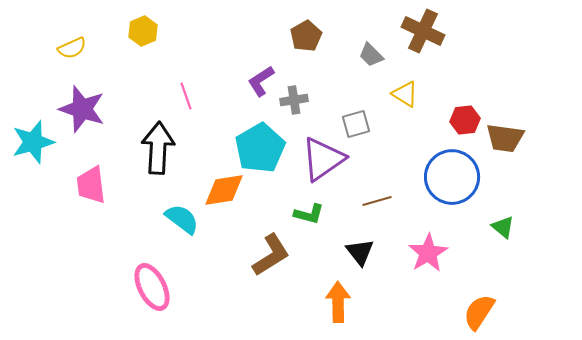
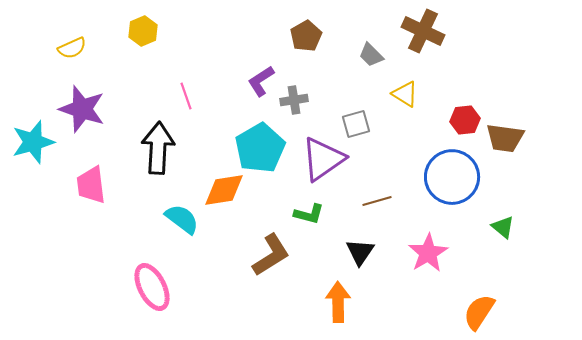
black triangle: rotated 12 degrees clockwise
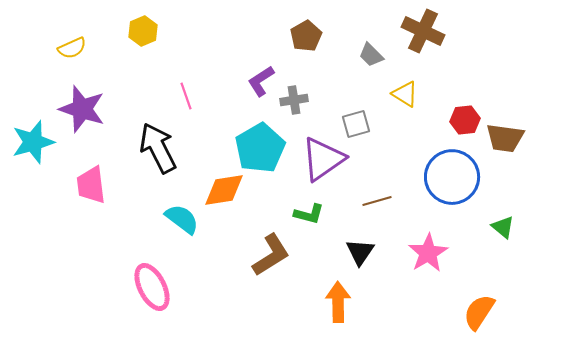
black arrow: rotated 30 degrees counterclockwise
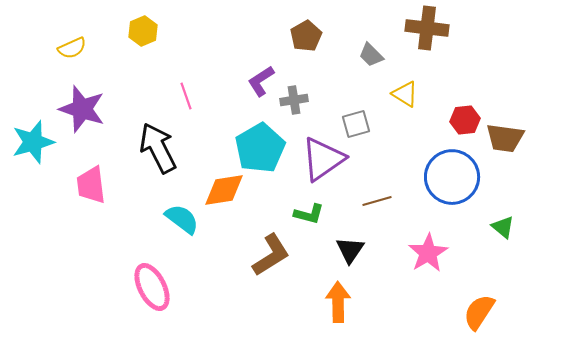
brown cross: moved 4 px right, 3 px up; rotated 18 degrees counterclockwise
black triangle: moved 10 px left, 2 px up
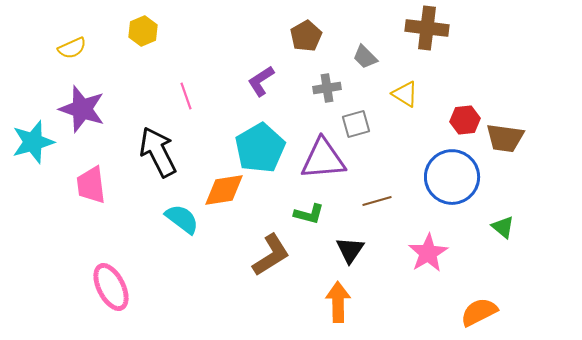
gray trapezoid: moved 6 px left, 2 px down
gray cross: moved 33 px right, 12 px up
black arrow: moved 4 px down
purple triangle: rotated 30 degrees clockwise
pink ellipse: moved 41 px left
orange semicircle: rotated 30 degrees clockwise
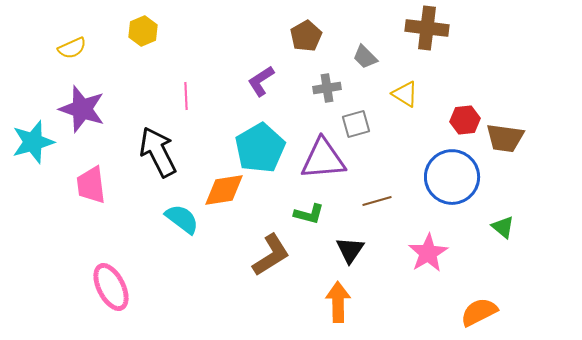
pink line: rotated 16 degrees clockwise
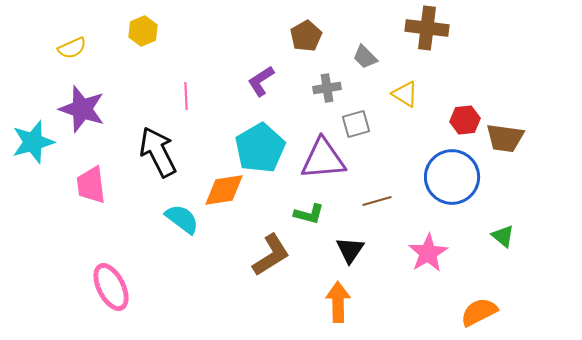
green triangle: moved 9 px down
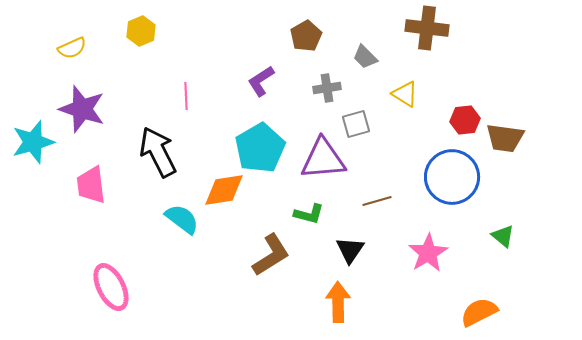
yellow hexagon: moved 2 px left
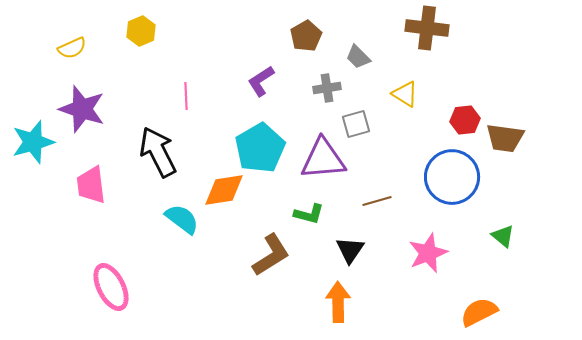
gray trapezoid: moved 7 px left
pink star: rotated 9 degrees clockwise
